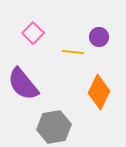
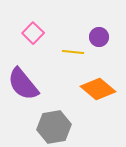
orange diamond: moved 1 px left, 3 px up; rotated 76 degrees counterclockwise
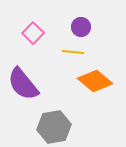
purple circle: moved 18 px left, 10 px up
orange diamond: moved 3 px left, 8 px up
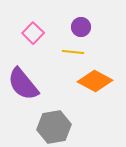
orange diamond: rotated 12 degrees counterclockwise
